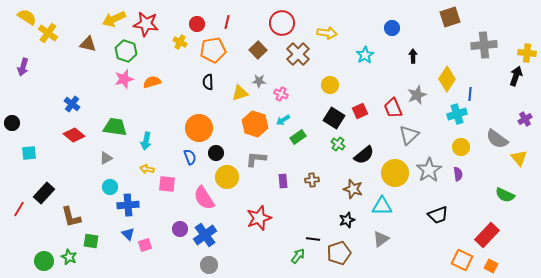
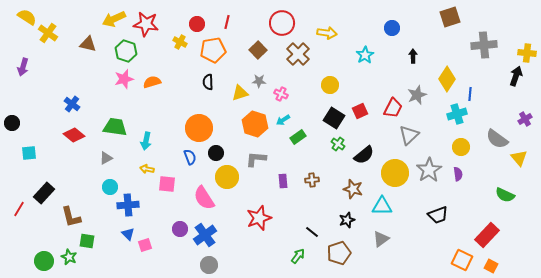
red trapezoid at (393, 108): rotated 130 degrees counterclockwise
black line at (313, 239): moved 1 px left, 7 px up; rotated 32 degrees clockwise
green square at (91, 241): moved 4 px left
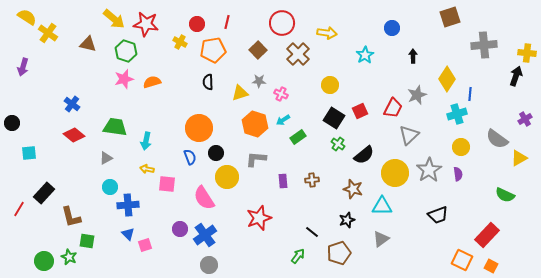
yellow arrow at (114, 19): rotated 115 degrees counterclockwise
yellow triangle at (519, 158): rotated 42 degrees clockwise
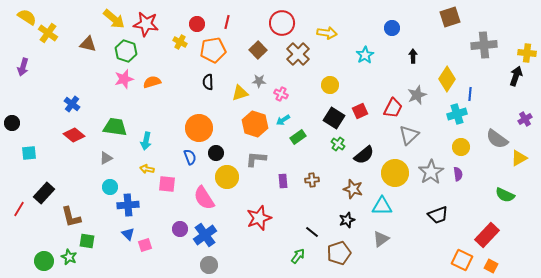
gray star at (429, 170): moved 2 px right, 2 px down
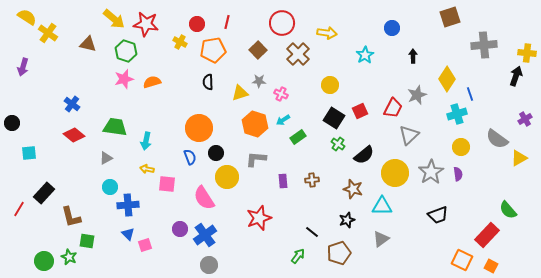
blue line at (470, 94): rotated 24 degrees counterclockwise
green semicircle at (505, 195): moved 3 px right, 15 px down; rotated 24 degrees clockwise
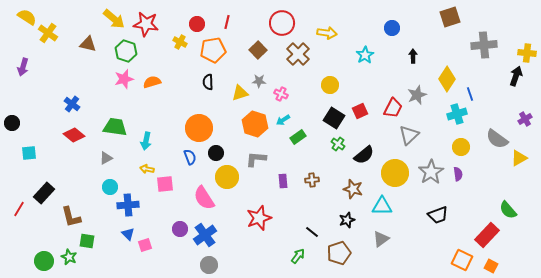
pink square at (167, 184): moved 2 px left; rotated 12 degrees counterclockwise
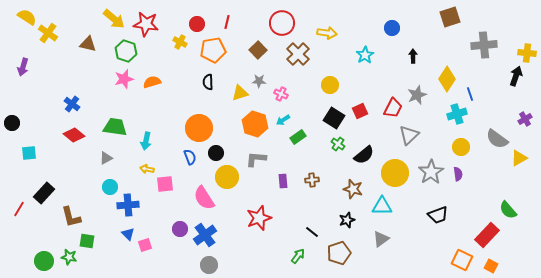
green star at (69, 257): rotated 14 degrees counterclockwise
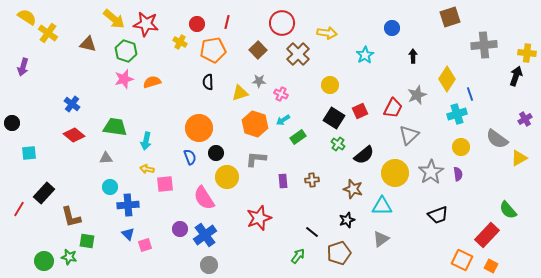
gray triangle at (106, 158): rotated 24 degrees clockwise
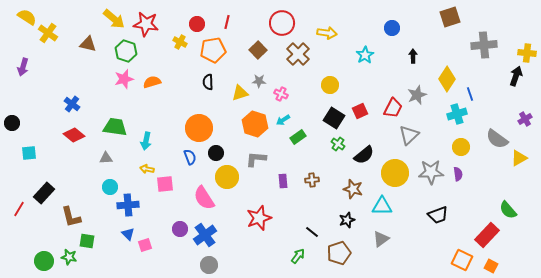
gray star at (431, 172): rotated 30 degrees clockwise
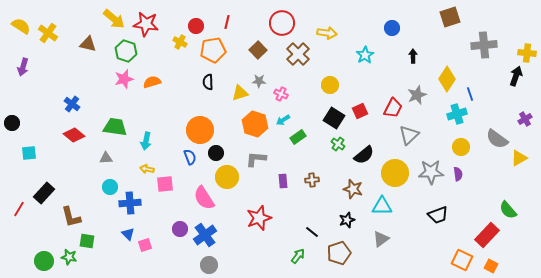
yellow semicircle at (27, 17): moved 6 px left, 9 px down
red circle at (197, 24): moved 1 px left, 2 px down
orange circle at (199, 128): moved 1 px right, 2 px down
blue cross at (128, 205): moved 2 px right, 2 px up
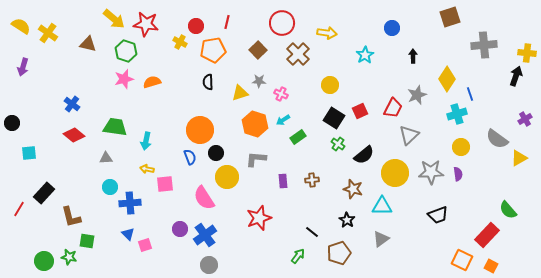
black star at (347, 220): rotated 21 degrees counterclockwise
